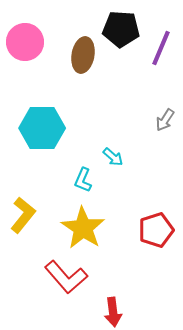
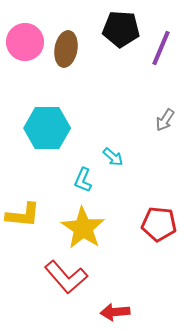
brown ellipse: moved 17 px left, 6 px up
cyan hexagon: moved 5 px right
yellow L-shape: rotated 57 degrees clockwise
red pentagon: moved 3 px right, 6 px up; rotated 24 degrees clockwise
red arrow: moved 2 px right; rotated 92 degrees clockwise
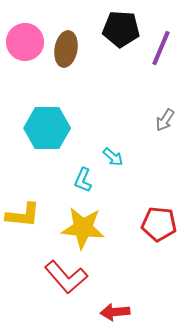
yellow star: rotated 27 degrees counterclockwise
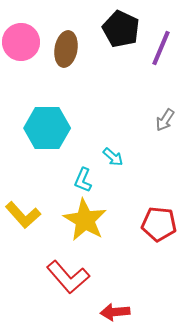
black pentagon: rotated 21 degrees clockwise
pink circle: moved 4 px left
yellow L-shape: rotated 42 degrees clockwise
yellow star: moved 2 px right, 8 px up; rotated 24 degrees clockwise
red L-shape: moved 2 px right
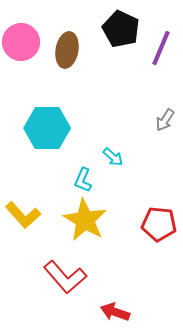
brown ellipse: moved 1 px right, 1 px down
red L-shape: moved 3 px left
red arrow: rotated 24 degrees clockwise
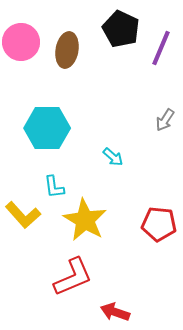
cyan L-shape: moved 29 px left, 7 px down; rotated 30 degrees counterclockwise
red L-shape: moved 8 px right; rotated 72 degrees counterclockwise
